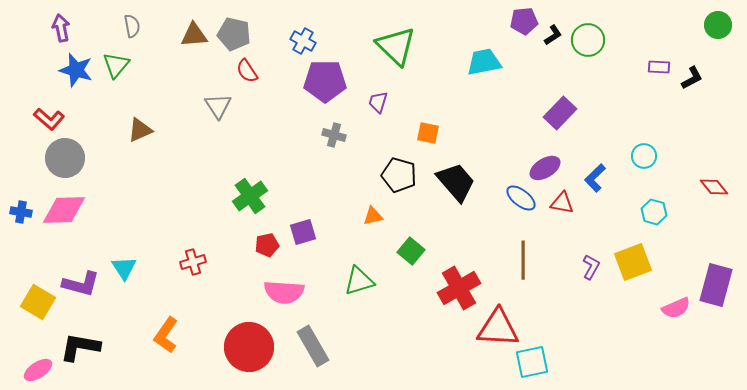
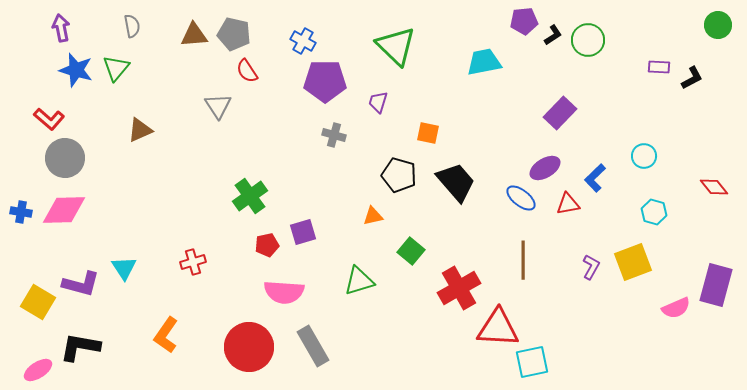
green triangle at (116, 65): moved 3 px down
red triangle at (562, 203): moved 6 px right, 1 px down; rotated 20 degrees counterclockwise
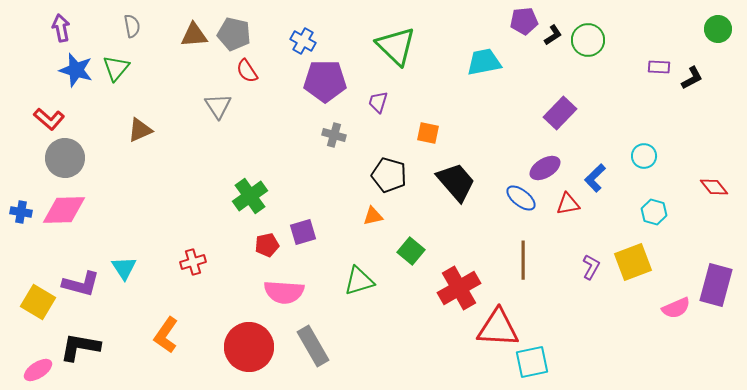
green circle at (718, 25): moved 4 px down
black pentagon at (399, 175): moved 10 px left
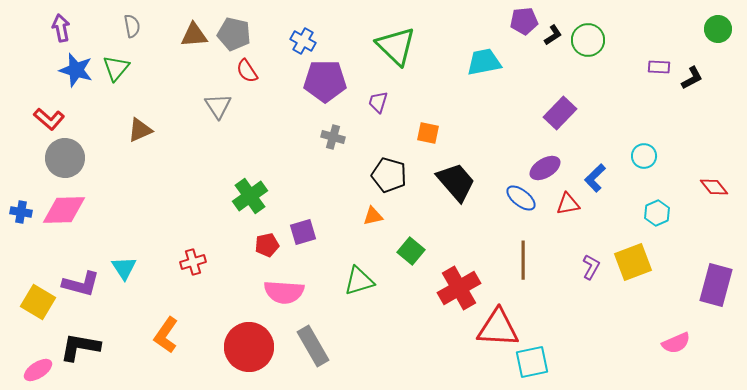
gray cross at (334, 135): moved 1 px left, 2 px down
cyan hexagon at (654, 212): moved 3 px right, 1 px down; rotated 20 degrees clockwise
pink semicircle at (676, 308): moved 35 px down
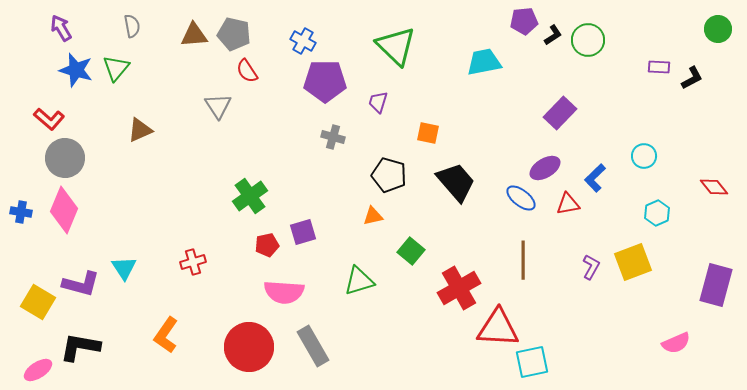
purple arrow at (61, 28): rotated 20 degrees counterclockwise
pink diamond at (64, 210): rotated 66 degrees counterclockwise
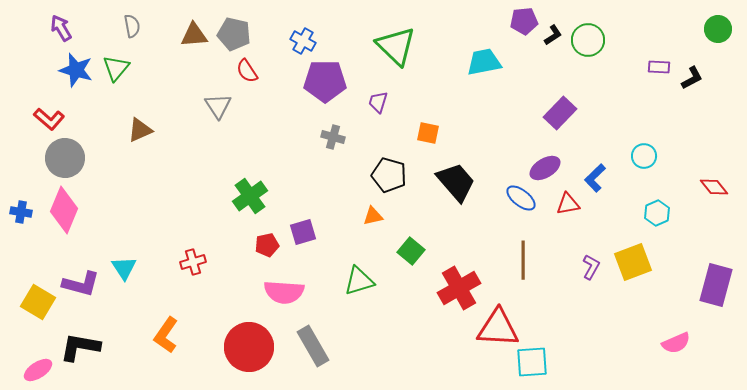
cyan square at (532, 362): rotated 8 degrees clockwise
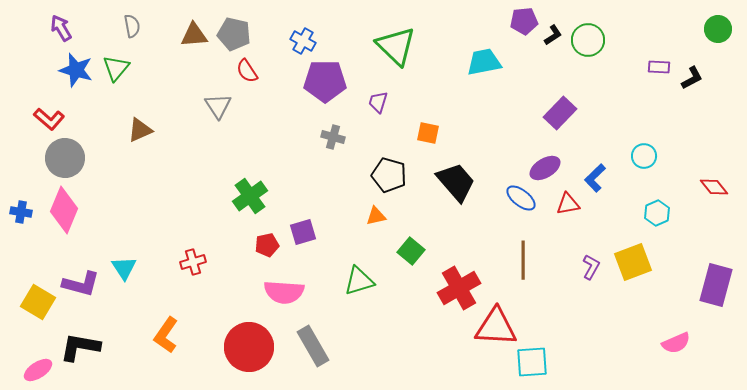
orange triangle at (373, 216): moved 3 px right
red triangle at (498, 328): moved 2 px left, 1 px up
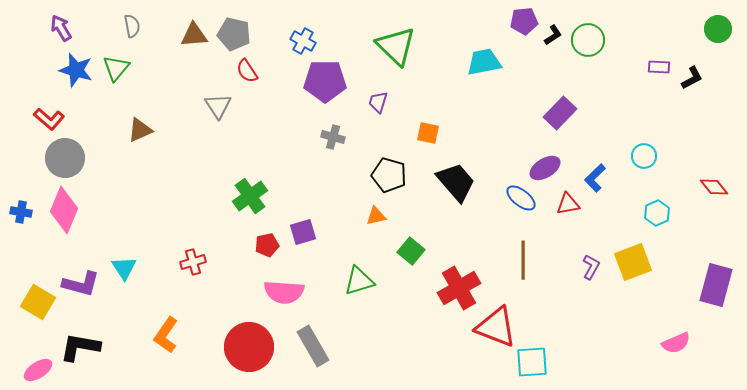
red triangle at (496, 327): rotated 18 degrees clockwise
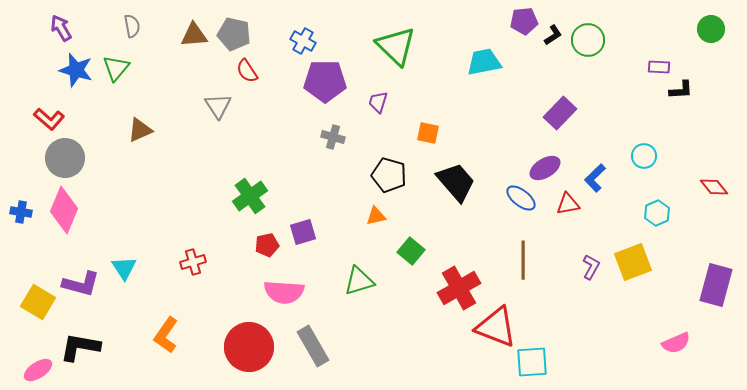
green circle at (718, 29): moved 7 px left
black L-shape at (692, 78): moved 11 px left, 12 px down; rotated 25 degrees clockwise
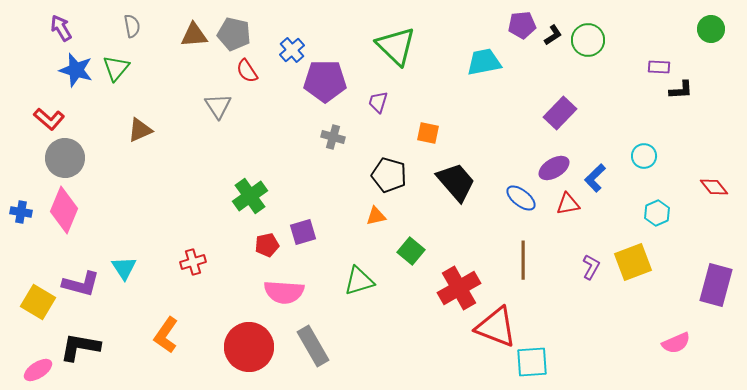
purple pentagon at (524, 21): moved 2 px left, 4 px down
blue cross at (303, 41): moved 11 px left, 9 px down; rotated 20 degrees clockwise
purple ellipse at (545, 168): moved 9 px right
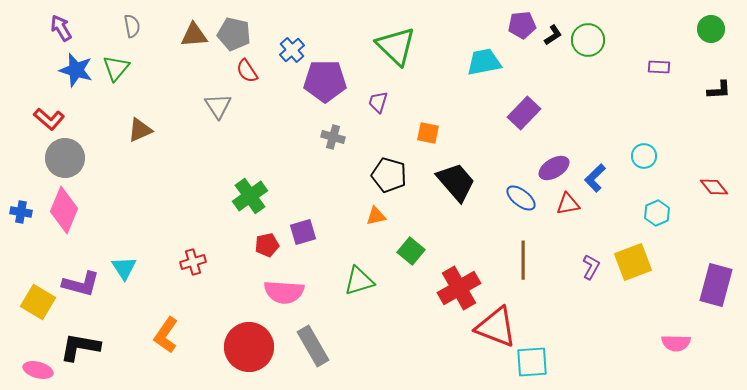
black L-shape at (681, 90): moved 38 px right
purple rectangle at (560, 113): moved 36 px left
pink semicircle at (676, 343): rotated 24 degrees clockwise
pink ellipse at (38, 370): rotated 48 degrees clockwise
